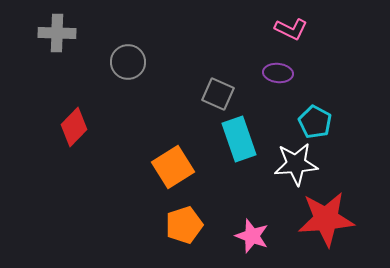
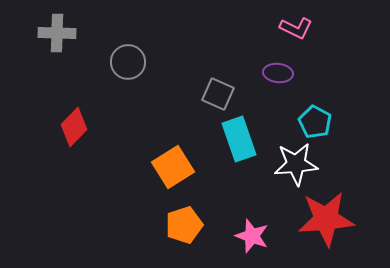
pink L-shape: moved 5 px right, 1 px up
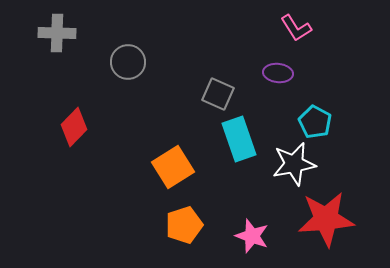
pink L-shape: rotated 32 degrees clockwise
white star: moved 2 px left; rotated 6 degrees counterclockwise
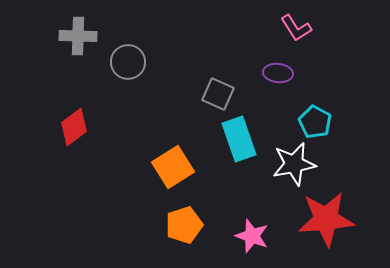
gray cross: moved 21 px right, 3 px down
red diamond: rotated 9 degrees clockwise
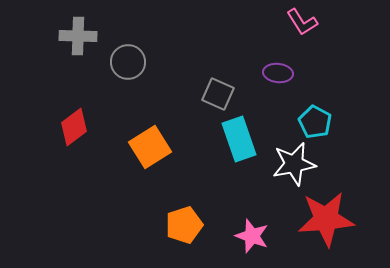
pink L-shape: moved 6 px right, 6 px up
orange square: moved 23 px left, 20 px up
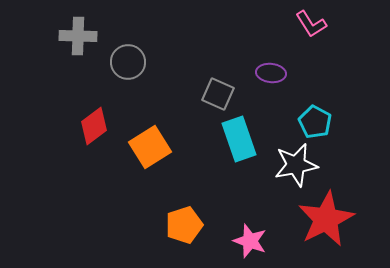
pink L-shape: moved 9 px right, 2 px down
purple ellipse: moved 7 px left
red diamond: moved 20 px right, 1 px up
white star: moved 2 px right, 1 px down
red star: rotated 22 degrees counterclockwise
pink star: moved 2 px left, 5 px down
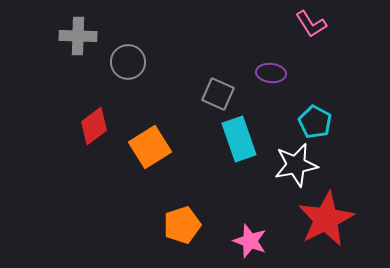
orange pentagon: moved 2 px left
